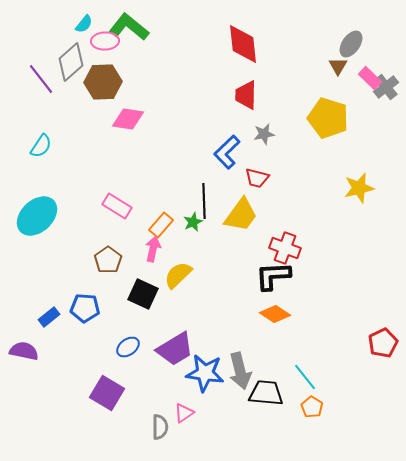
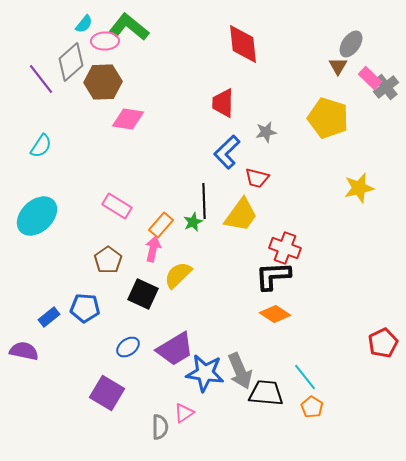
red trapezoid at (246, 95): moved 23 px left, 8 px down
gray star at (264, 134): moved 2 px right, 2 px up
gray arrow at (240, 371): rotated 9 degrees counterclockwise
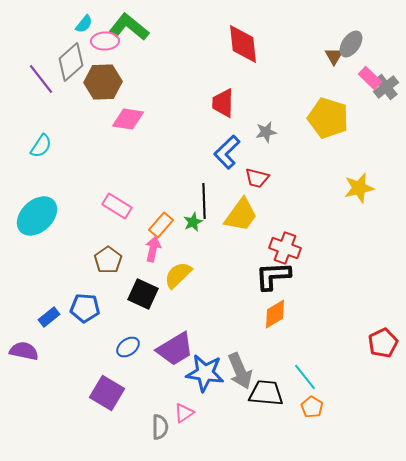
brown triangle at (338, 66): moved 4 px left, 10 px up
orange diamond at (275, 314): rotated 64 degrees counterclockwise
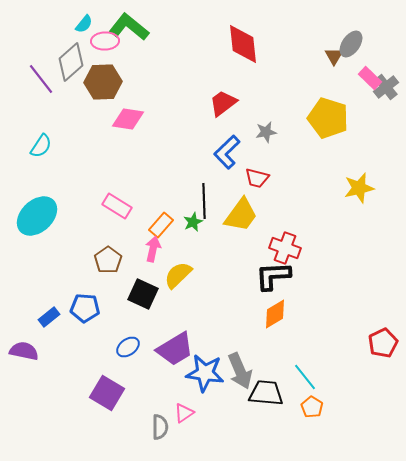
red trapezoid at (223, 103): rotated 52 degrees clockwise
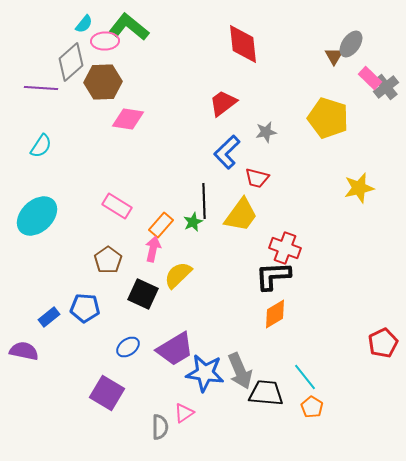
purple line at (41, 79): moved 9 px down; rotated 48 degrees counterclockwise
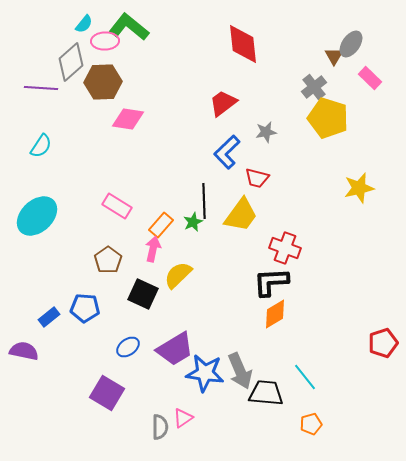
gray cross at (386, 87): moved 72 px left
black L-shape at (273, 276): moved 2 px left, 6 px down
red pentagon at (383, 343): rotated 8 degrees clockwise
orange pentagon at (312, 407): moved 1 px left, 17 px down; rotated 25 degrees clockwise
pink triangle at (184, 413): moved 1 px left, 5 px down
